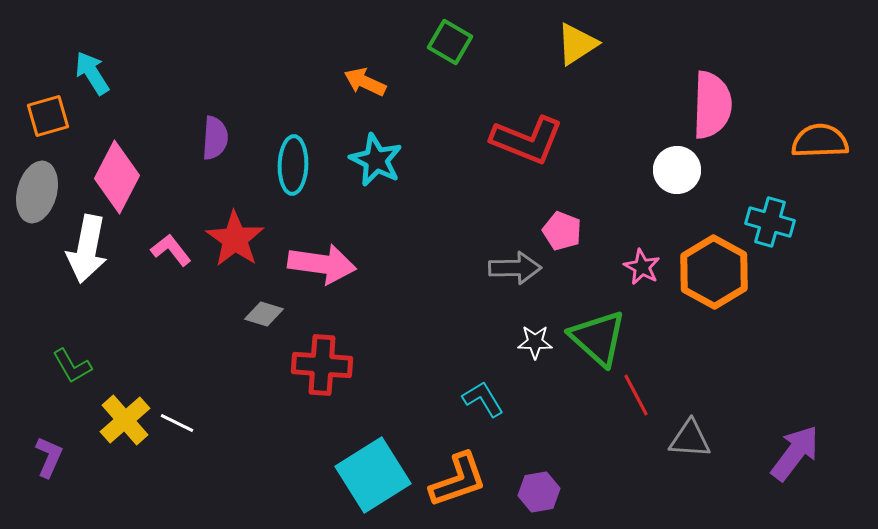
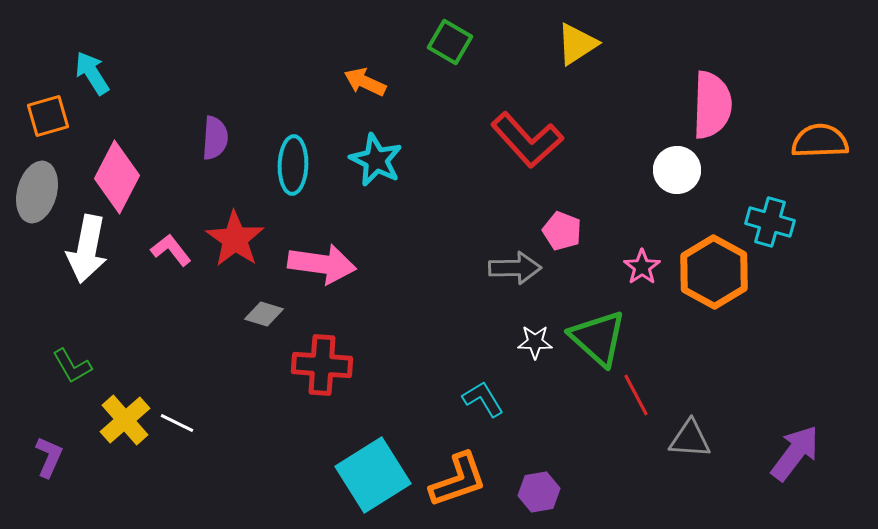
red L-shape: rotated 26 degrees clockwise
pink star: rotated 9 degrees clockwise
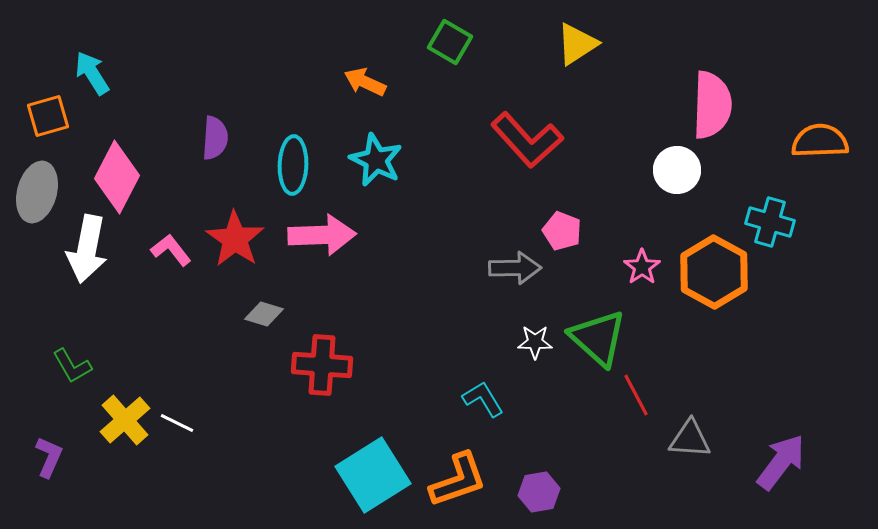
pink arrow: moved 29 px up; rotated 10 degrees counterclockwise
purple arrow: moved 14 px left, 9 px down
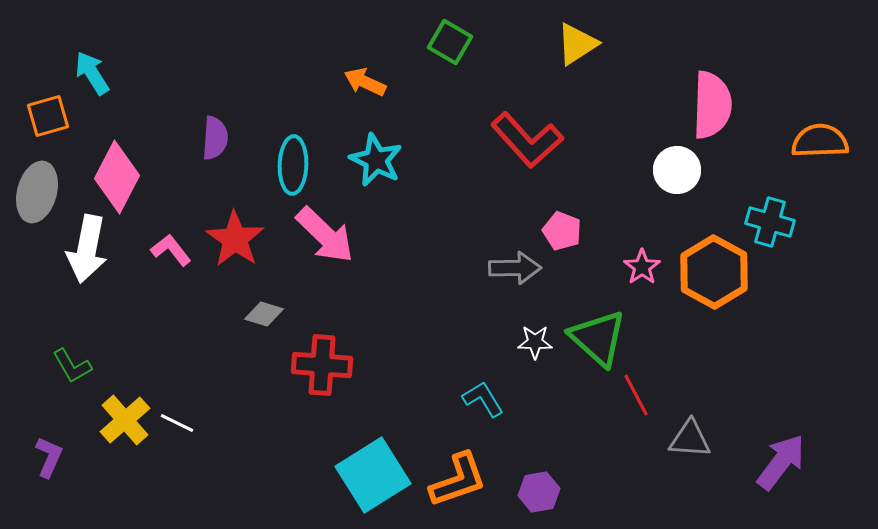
pink arrow: moved 3 px right; rotated 46 degrees clockwise
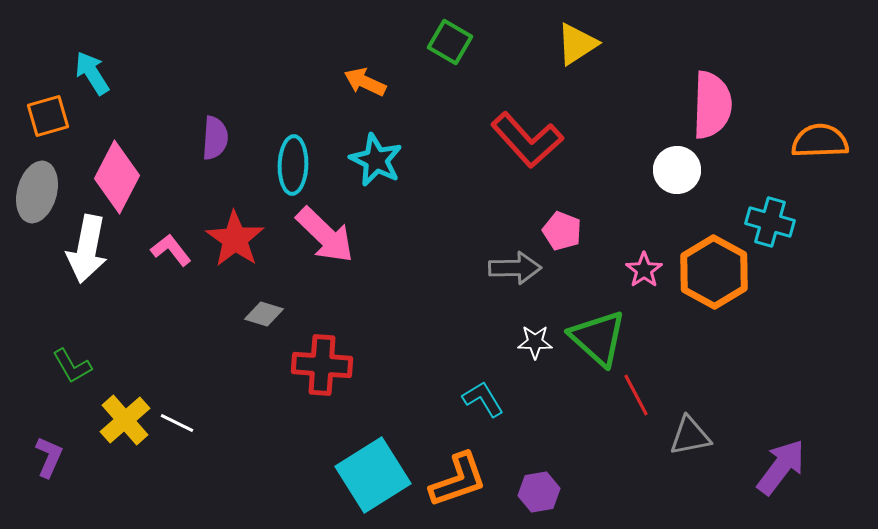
pink star: moved 2 px right, 3 px down
gray triangle: moved 3 px up; rotated 15 degrees counterclockwise
purple arrow: moved 5 px down
